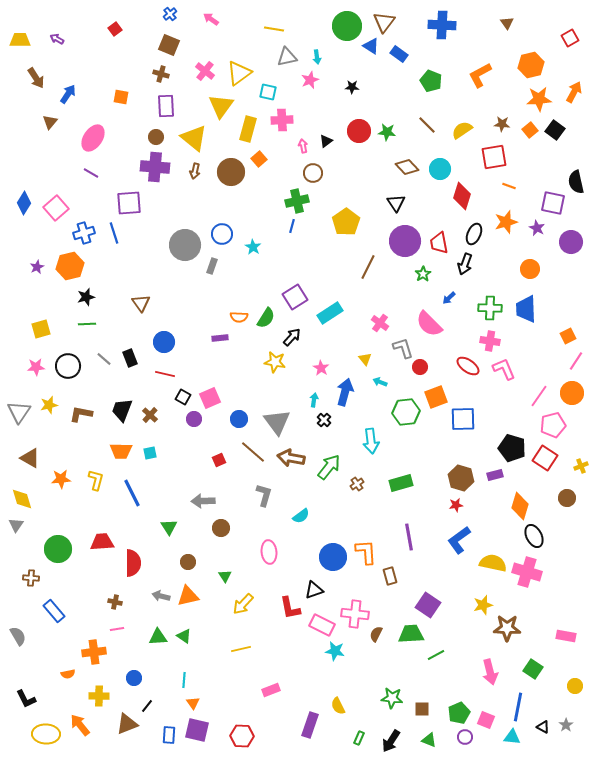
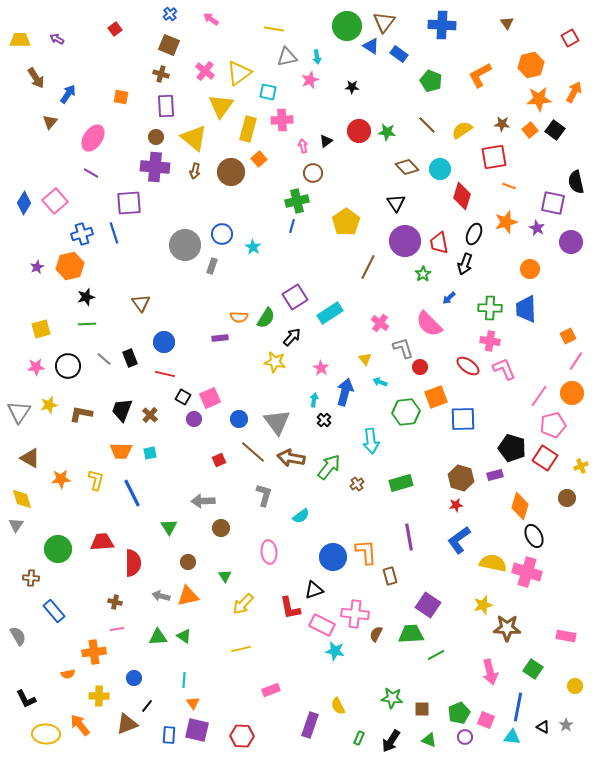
pink square at (56, 208): moved 1 px left, 7 px up
blue cross at (84, 233): moved 2 px left, 1 px down
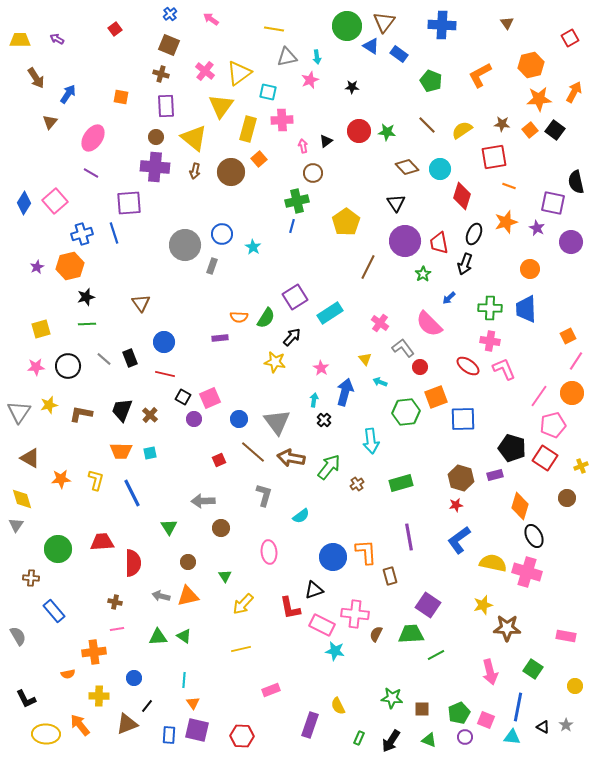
gray L-shape at (403, 348): rotated 20 degrees counterclockwise
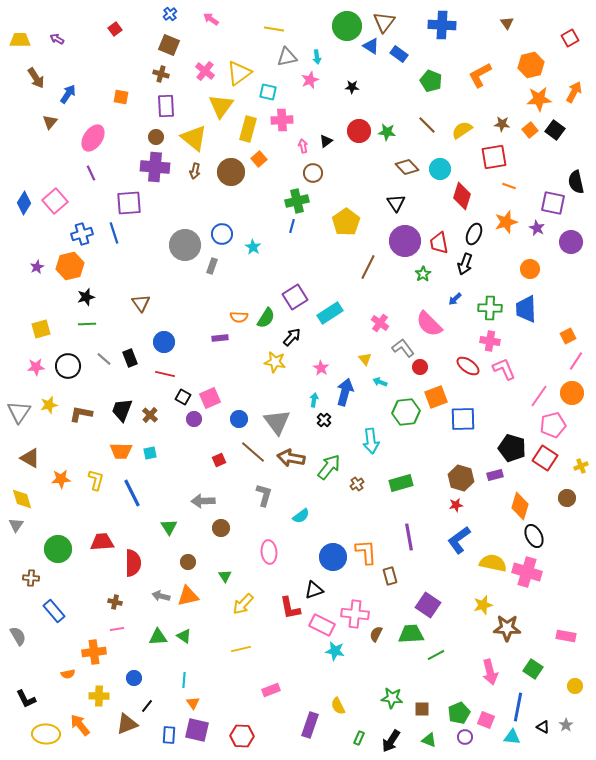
purple line at (91, 173): rotated 35 degrees clockwise
blue arrow at (449, 298): moved 6 px right, 1 px down
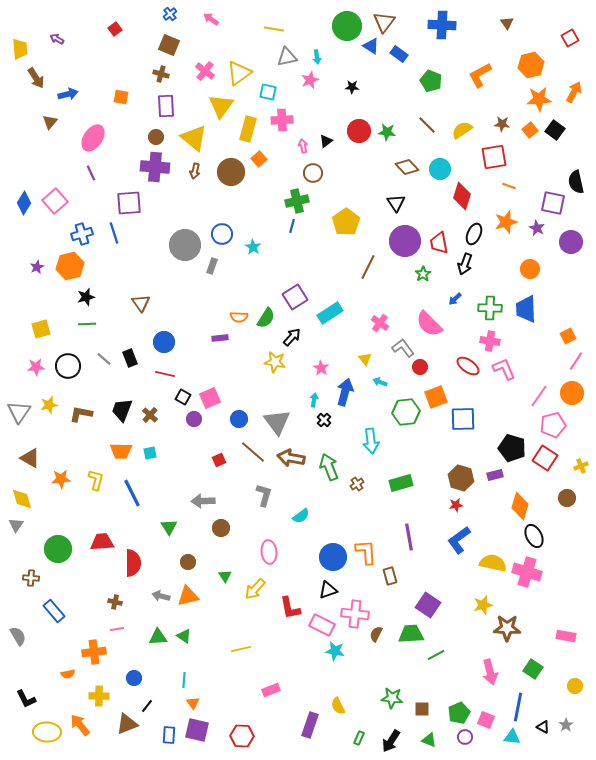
yellow trapezoid at (20, 40): moved 9 px down; rotated 85 degrees clockwise
blue arrow at (68, 94): rotated 42 degrees clockwise
green arrow at (329, 467): rotated 60 degrees counterclockwise
black triangle at (314, 590): moved 14 px right
yellow arrow at (243, 604): moved 12 px right, 15 px up
yellow ellipse at (46, 734): moved 1 px right, 2 px up
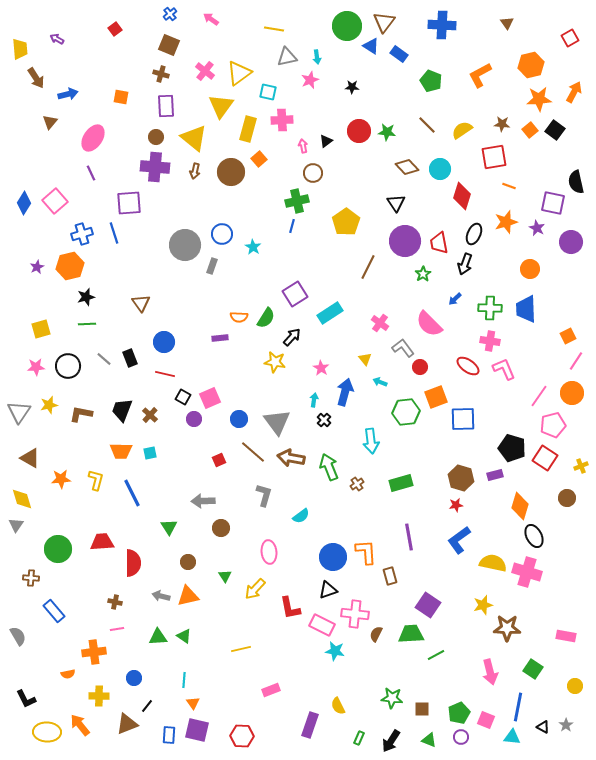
purple square at (295, 297): moved 3 px up
purple circle at (465, 737): moved 4 px left
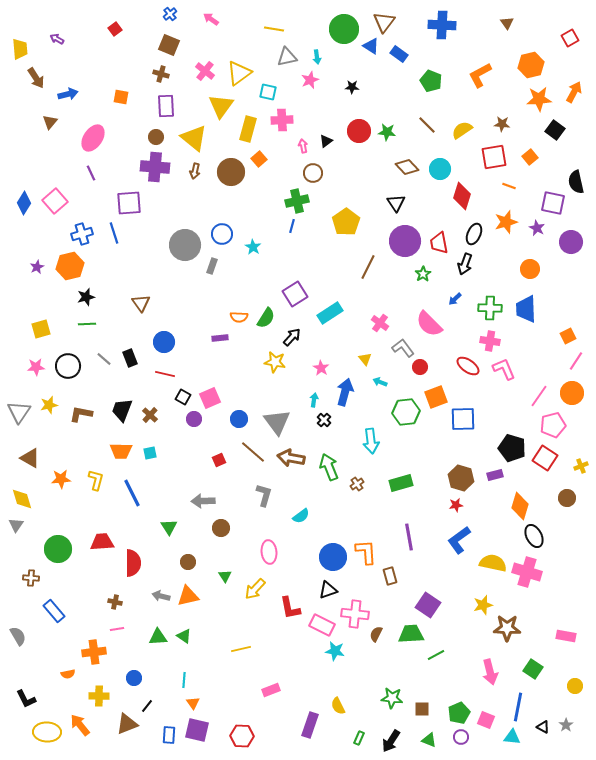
green circle at (347, 26): moved 3 px left, 3 px down
orange square at (530, 130): moved 27 px down
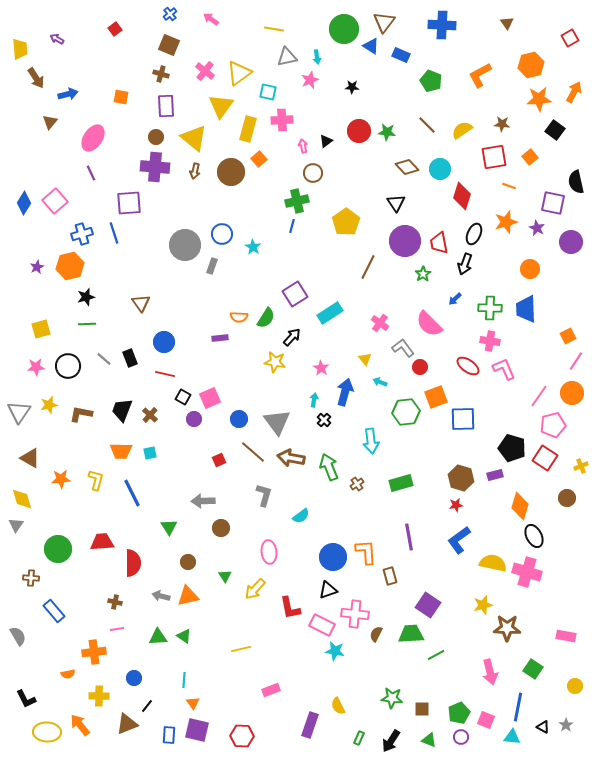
blue rectangle at (399, 54): moved 2 px right, 1 px down; rotated 12 degrees counterclockwise
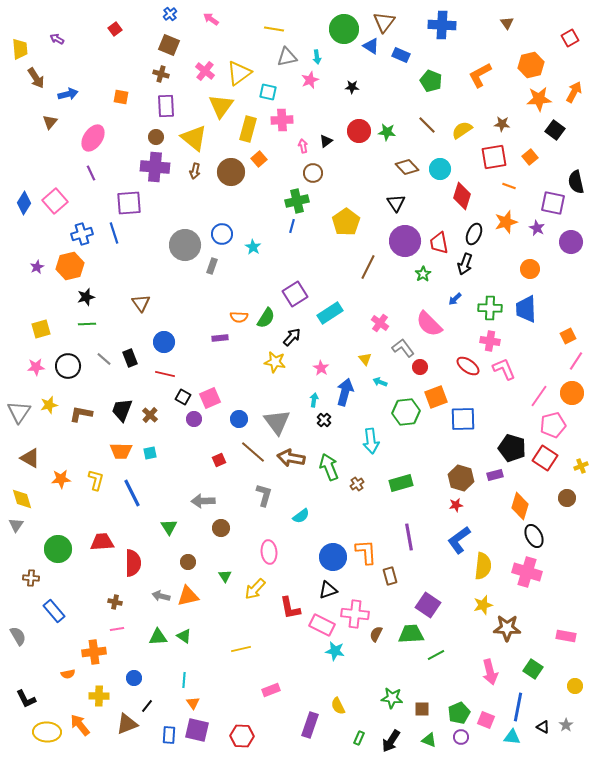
yellow semicircle at (493, 563): moved 10 px left, 3 px down; rotated 84 degrees clockwise
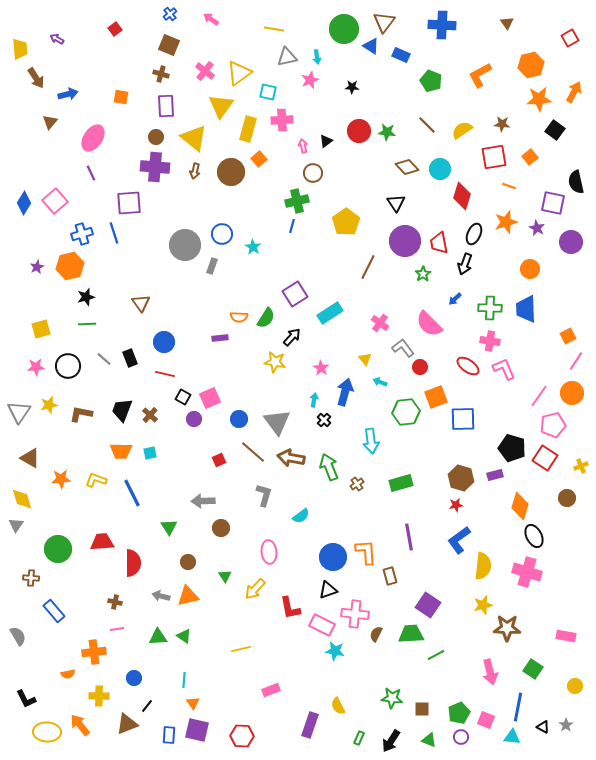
yellow L-shape at (96, 480): rotated 85 degrees counterclockwise
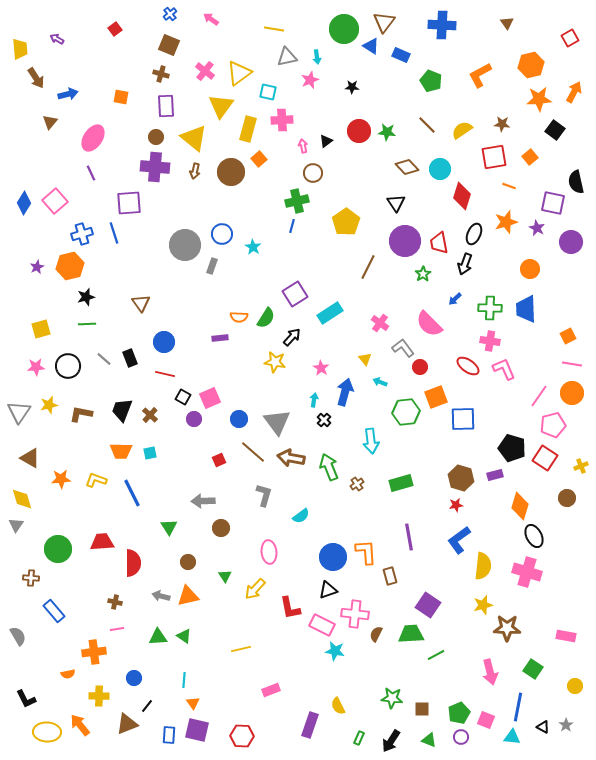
pink line at (576, 361): moved 4 px left, 3 px down; rotated 66 degrees clockwise
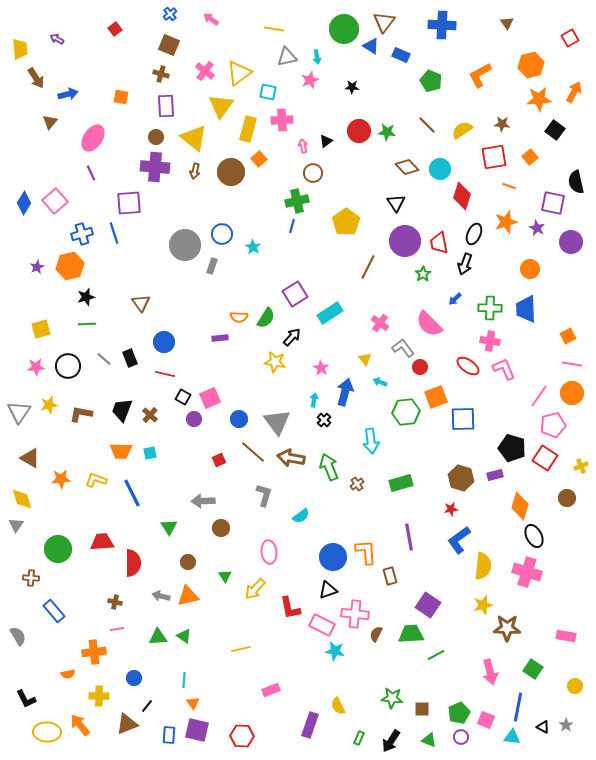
red star at (456, 505): moved 5 px left, 4 px down
